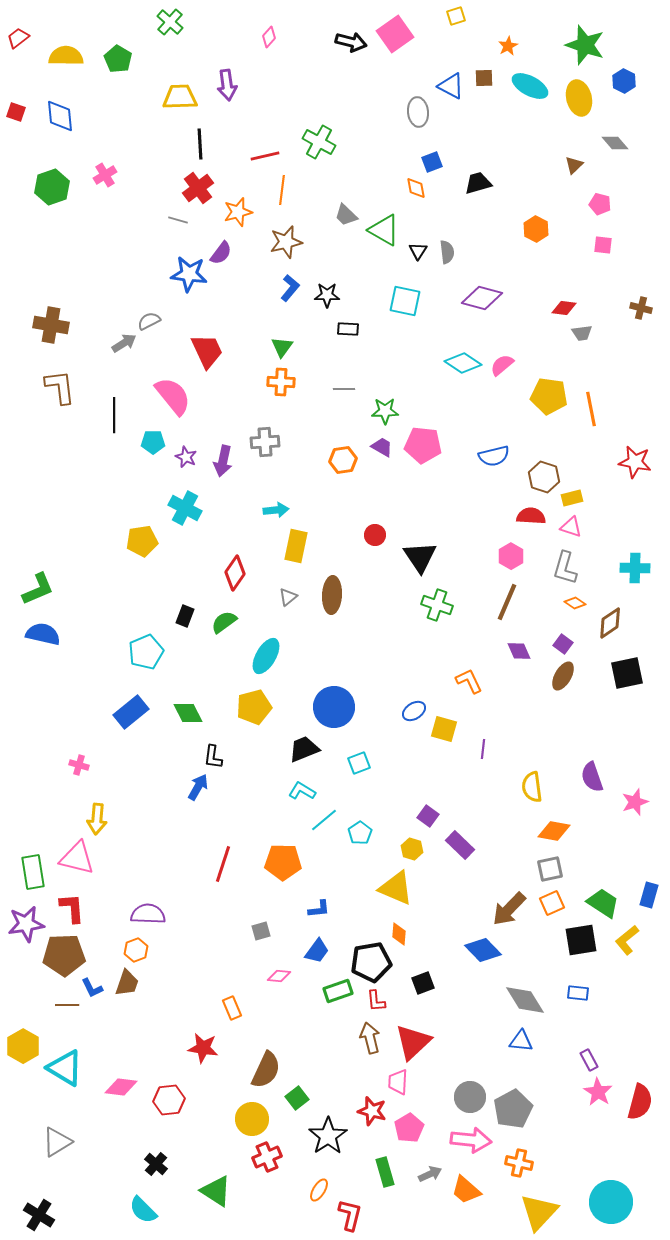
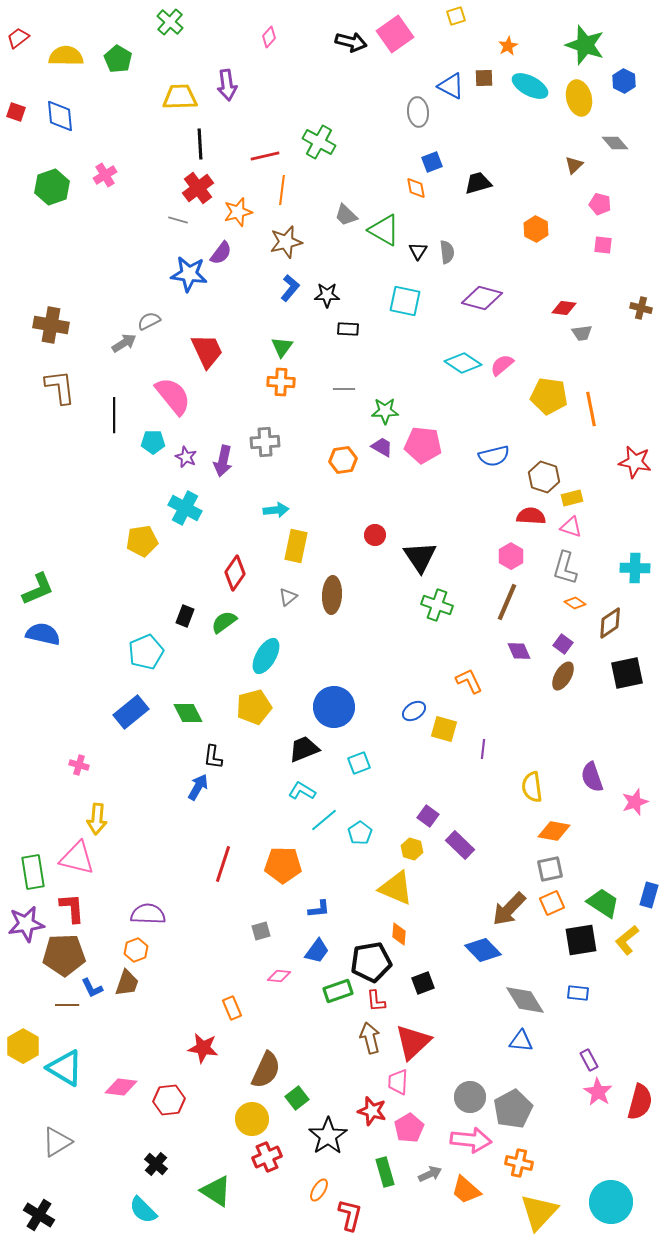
orange pentagon at (283, 862): moved 3 px down
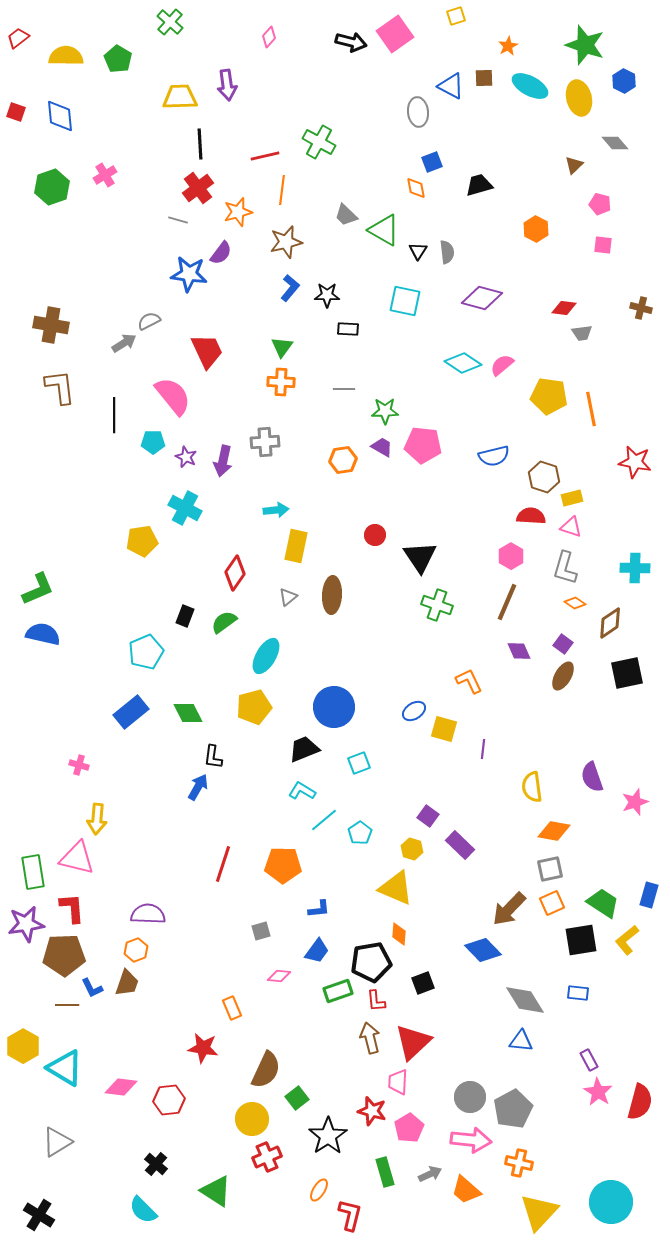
black trapezoid at (478, 183): moved 1 px right, 2 px down
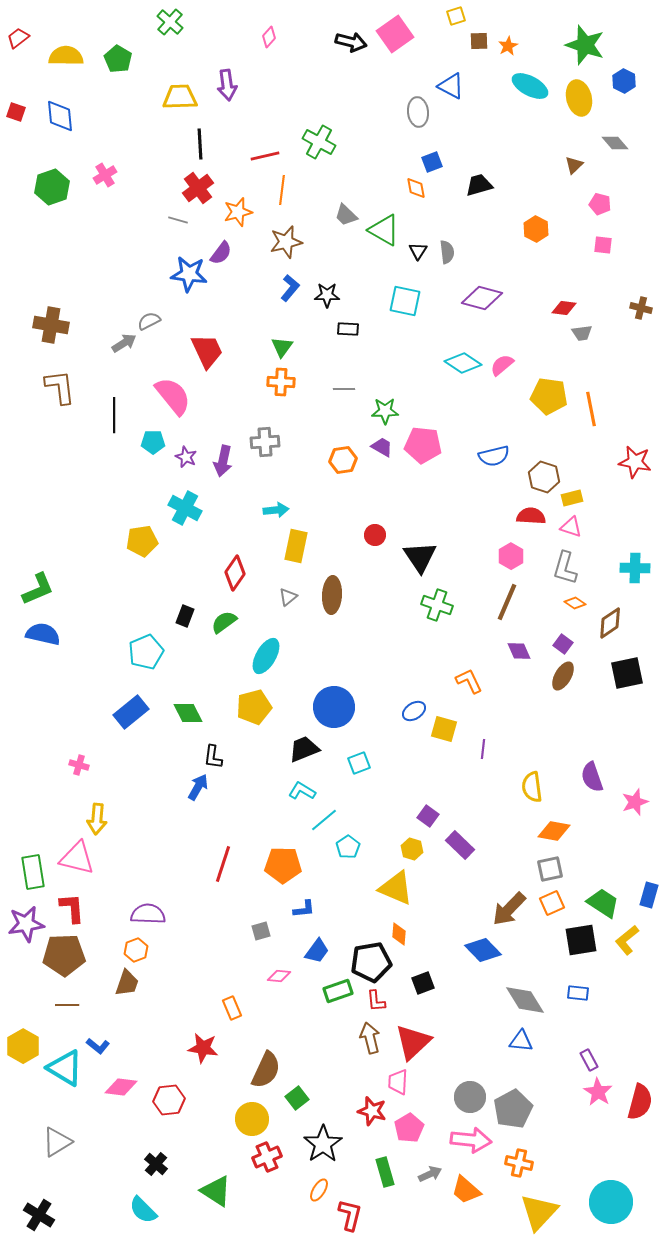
brown square at (484, 78): moved 5 px left, 37 px up
cyan pentagon at (360, 833): moved 12 px left, 14 px down
blue L-shape at (319, 909): moved 15 px left
blue L-shape at (92, 988): moved 6 px right, 58 px down; rotated 25 degrees counterclockwise
black star at (328, 1136): moved 5 px left, 8 px down
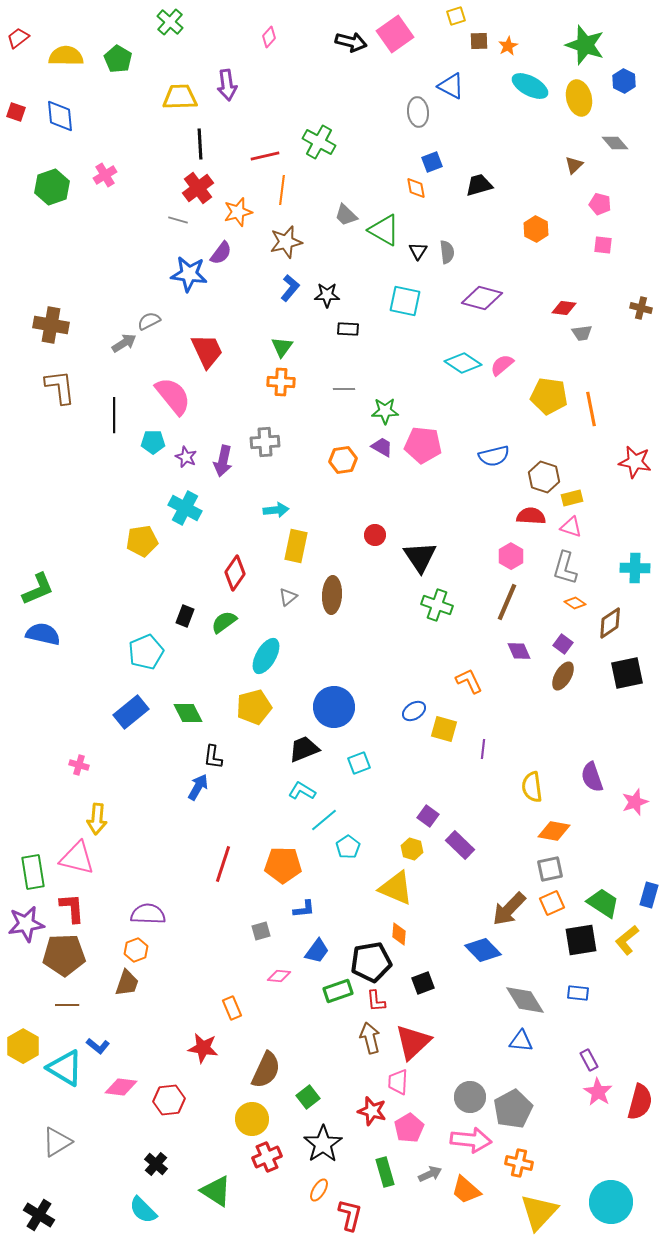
green square at (297, 1098): moved 11 px right, 1 px up
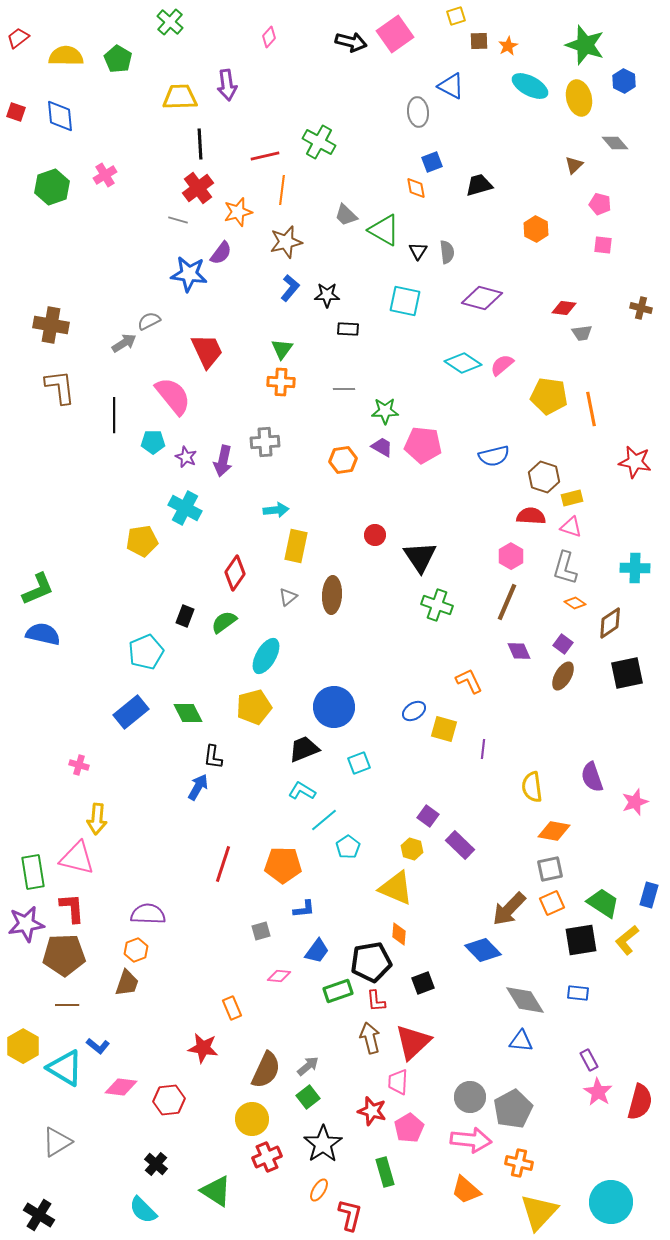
green triangle at (282, 347): moved 2 px down
gray arrow at (430, 1174): moved 122 px left, 108 px up; rotated 15 degrees counterclockwise
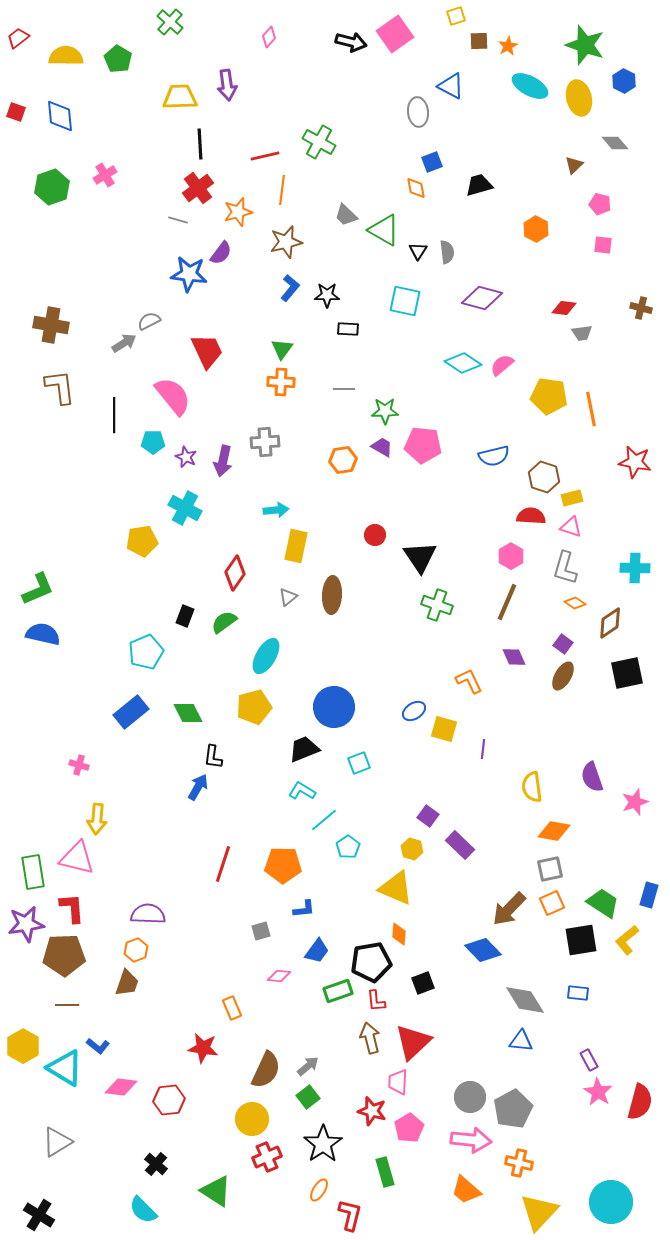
purple diamond at (519, 651): moved 5 px left, 6 px down
